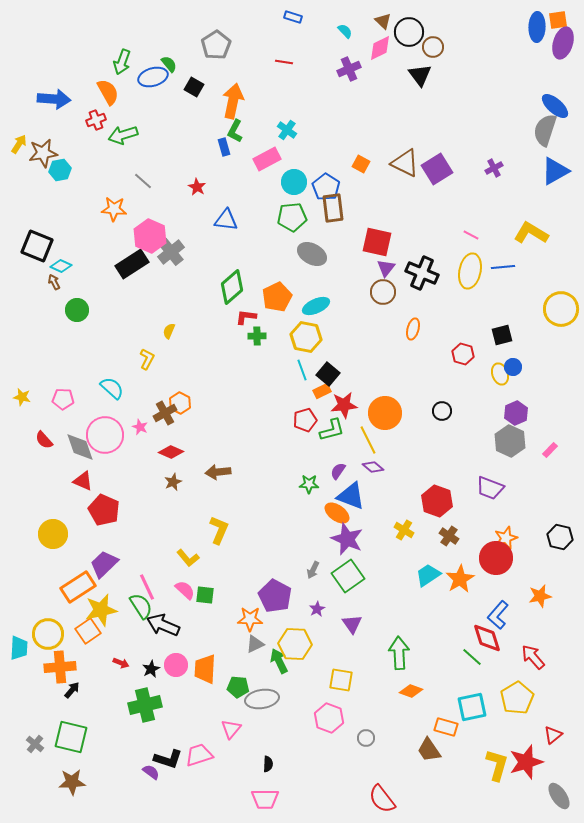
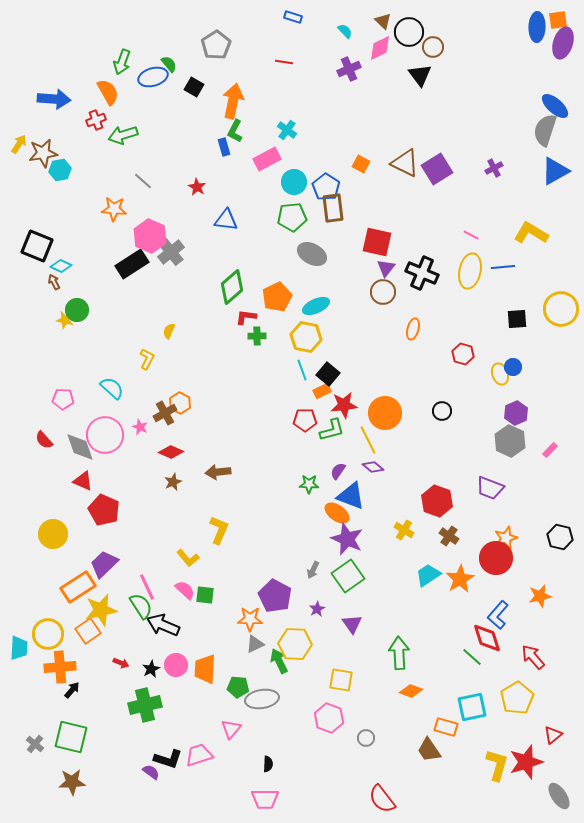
black square at (502, 335): moved 15 px right, 16 px up; rotated 10 degrees clockwise
yellow star at (22, 397): moved 43 px right, 77 px up
red pentagon at (305, 420): rotated 15 degrees clockwise
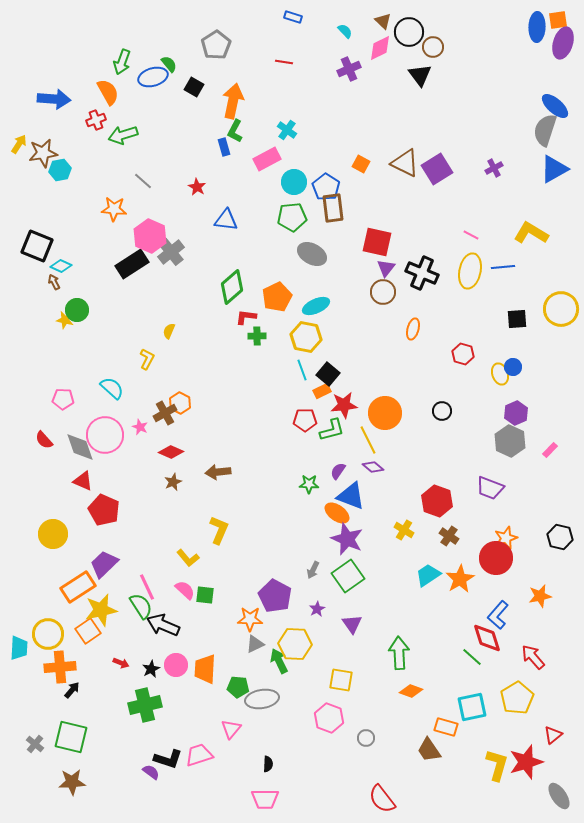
blue triangle at (555, 171): moved 1 px left, 2 px up
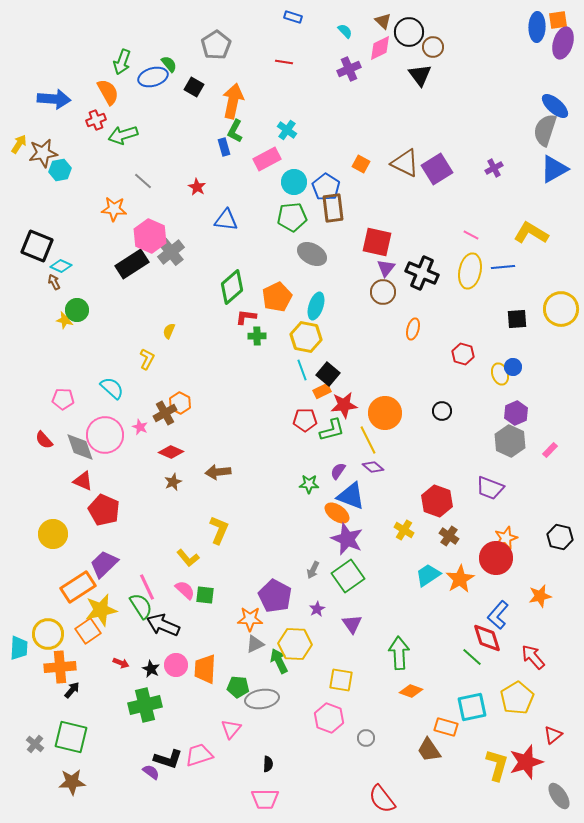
cyan ellipse at (316, 306): rotated 48 degrees counterclockwise
black star at (151, 669): rotated 18 degrees counterclockwise
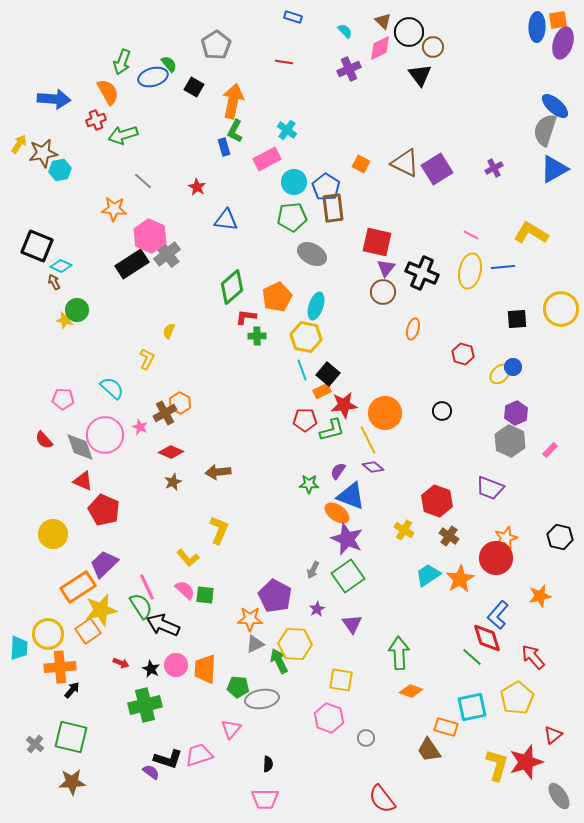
gray cross at (171, 252): moved 4 px left, 2 px down
yellow ellipse at (500, 374): rotated 65 degrees clockwise
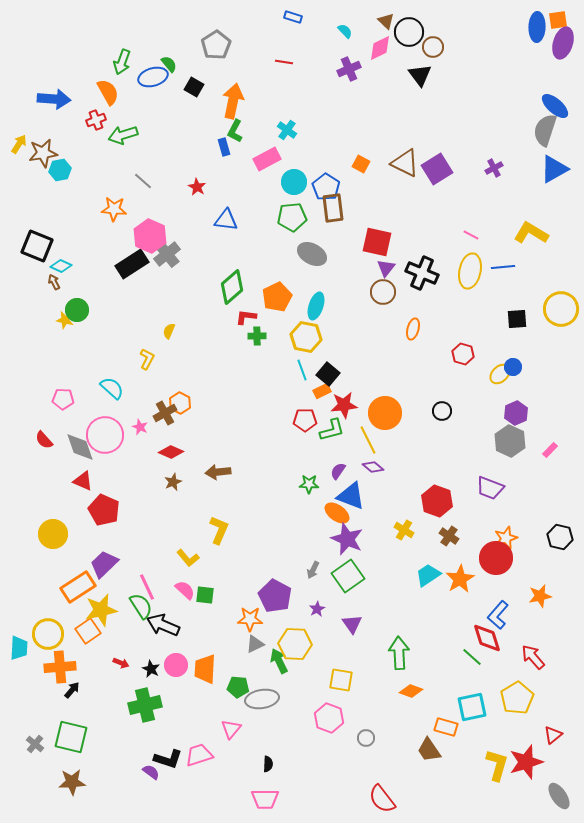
brown triangle at (383, 21): moved 3 px right
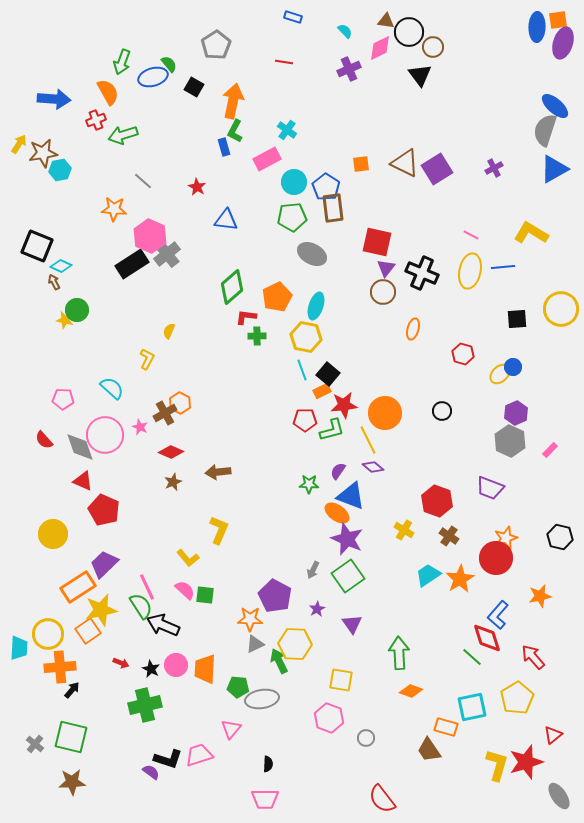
brown triangle at (386, 21): rotated 36 degrees counterclockwise
orange square at (361, 164): rotated 36 degrees counterclockwise
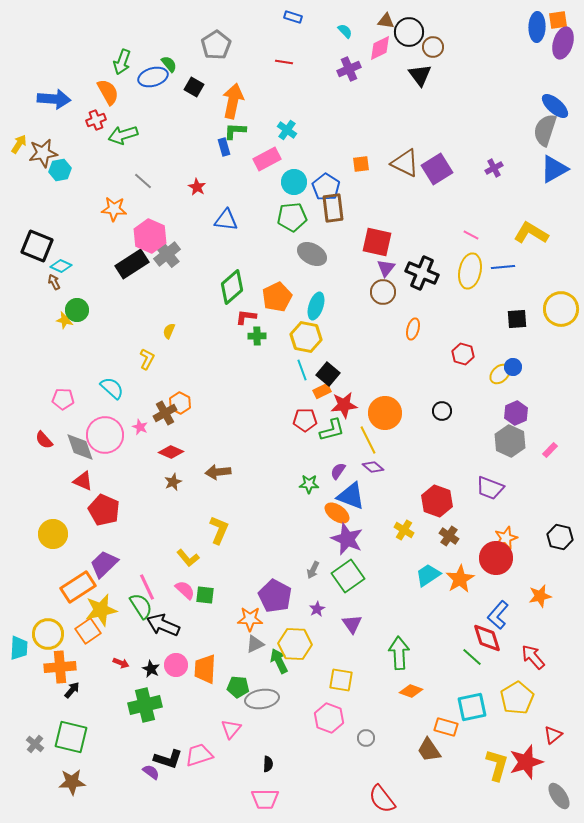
green L-shape at (235, 131): rotated 65 degrees clockwise
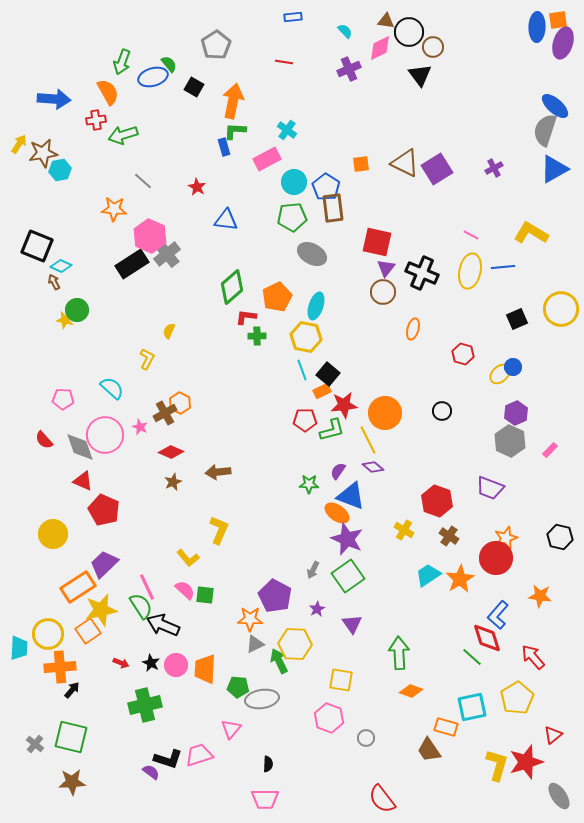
blue rectangle at (293, 17): rotated 24 degrees counterclockwise
red cross at (96, 120): rotated 12 degrees clockwise
black square at (517, 319): rotated 20 degrees counterclockwise
orange star at (540, 596): rotated 20 degrees clockwise
black star at (151, 669): moved 6 px up
